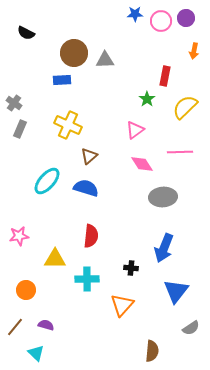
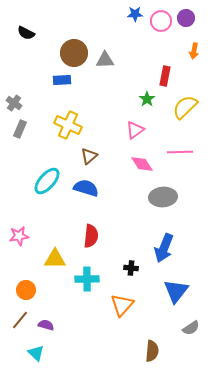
brown line: moved 5 px right, 7 px up
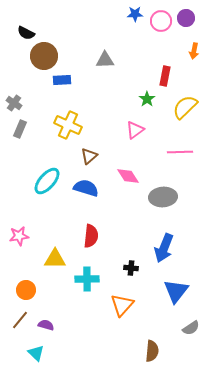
brown circle: moved 30 px left, 3 px down
pink diamond: moved 14 px left, 12 px down
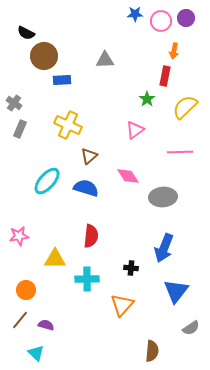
orange arrow: moved 20 px left
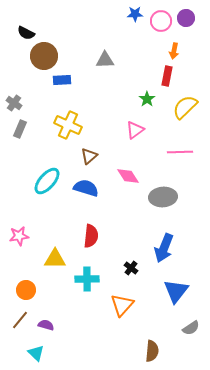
red rectangle: moved 2 px right
black cross: rotated 32 degrees clockwise
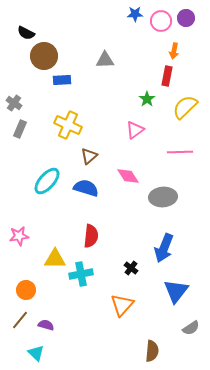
cyan cross: moved 6 px left, 5 px up; rotated 10 degrees counterclockwise
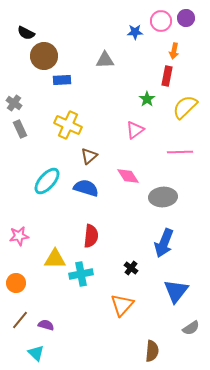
blue star: moved 18 px down
gray rectangle: rotated 48 degrees counterclockwise
blue arrow: moved 5 px up
orange circle: moved 10 px left, 7 px up
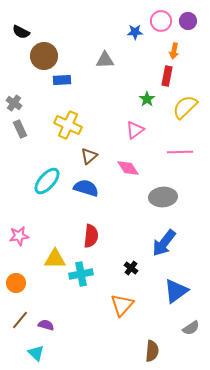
purple circle: moved 2 px right, 3 px down
black semicircle: moved 5 px left, 1 px up
pink diamond: moved 8 px up
blue arrow: rotated 16 degrees clockwise
blue triangle: rotated 16 degrees clockwise
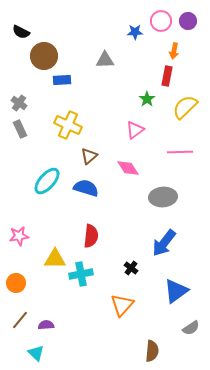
gray cross: moved 5 px right
purple semicircle: rotated 21 degrees counterclockwise
